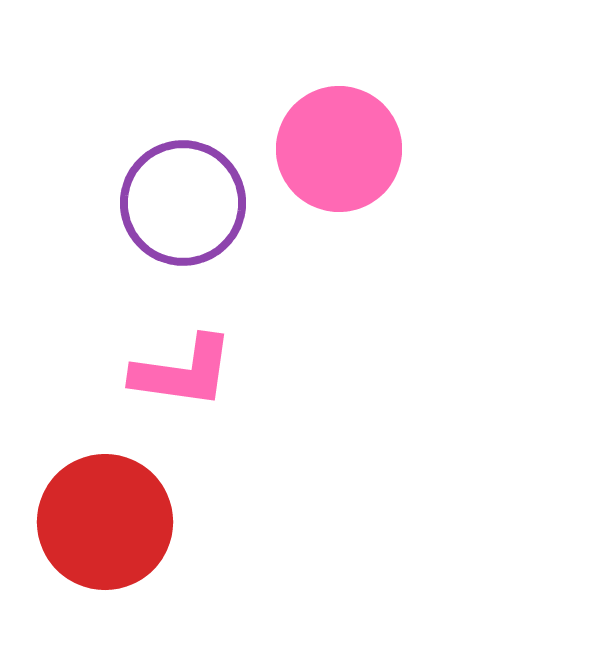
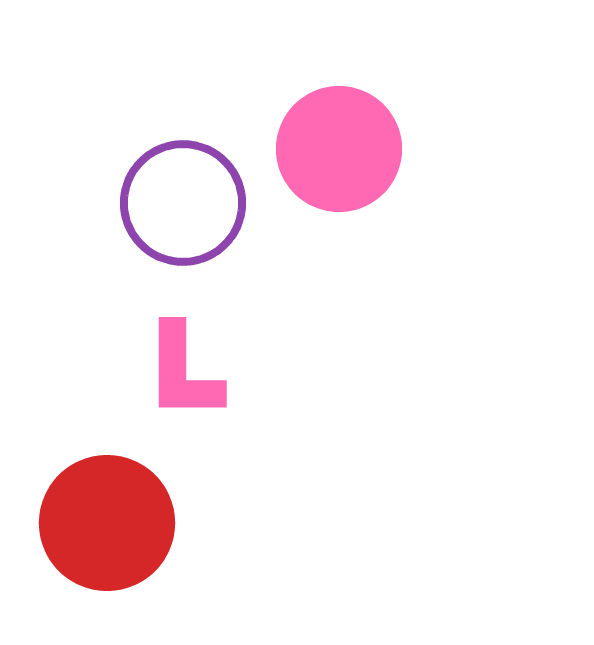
pink L-shape: rotated 82 degrees clockwise
red circle: moved 2 px right, 1 px down
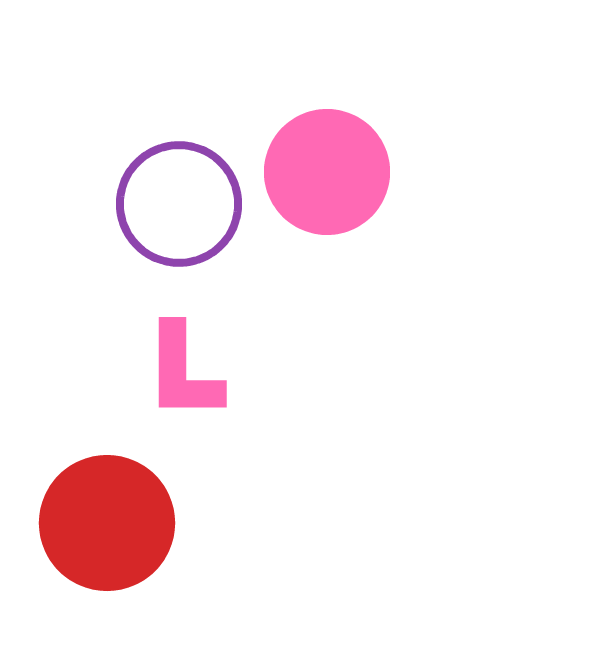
pink circle: moved 12 px left, 23 px down
purple circle: moved 4 px left, 1 px down
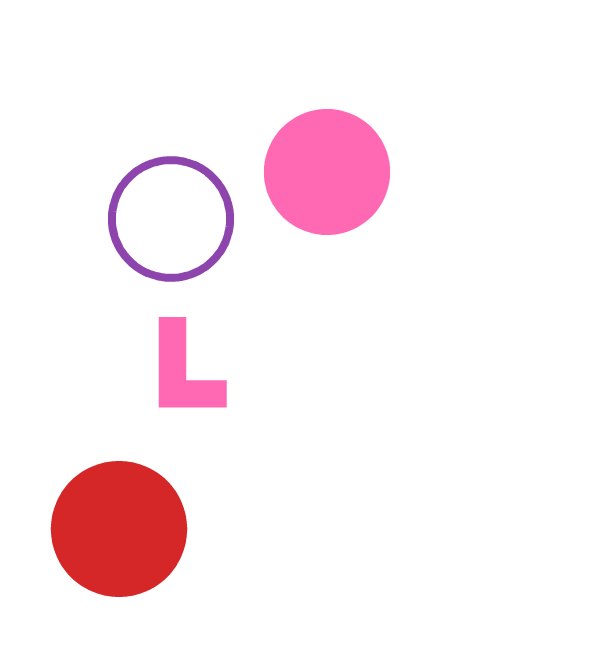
purple circle: moved 8 px left, 15 px down
red circle: moved 12 px right, 6 px down
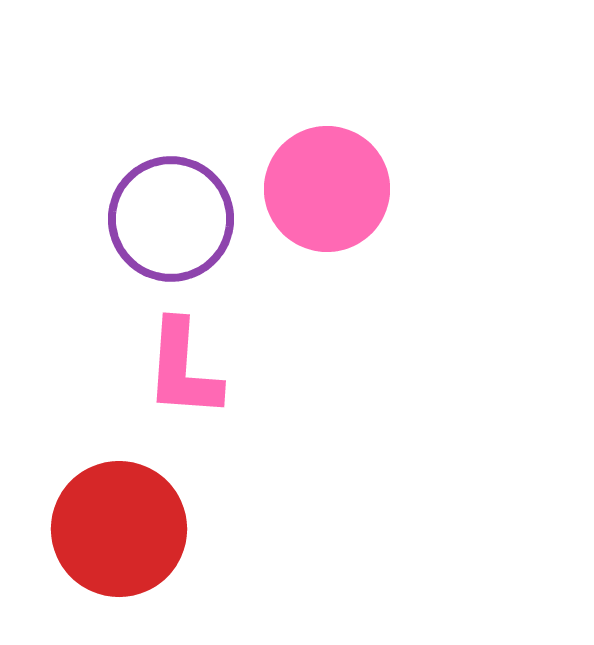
pink circle: moved 17 px down
pink L-shape: moved 3 px up; rotated 4 degrees clockwise
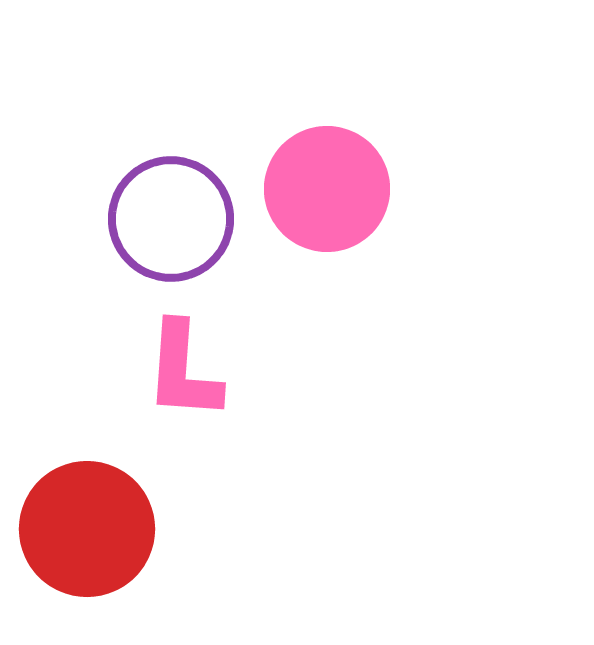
pink L-shape: moved 2 px down
red circle: moved 32 px left
